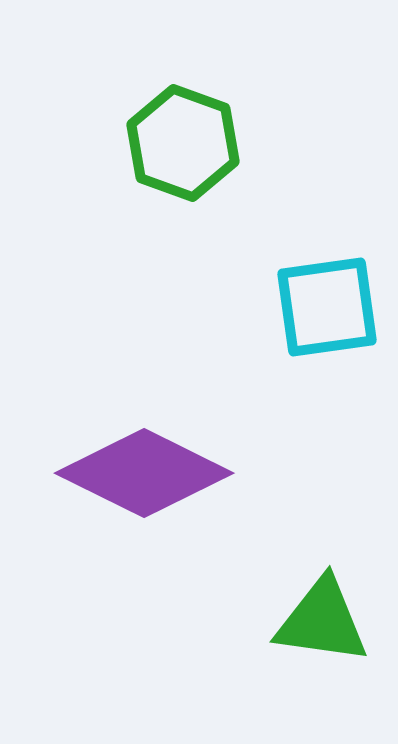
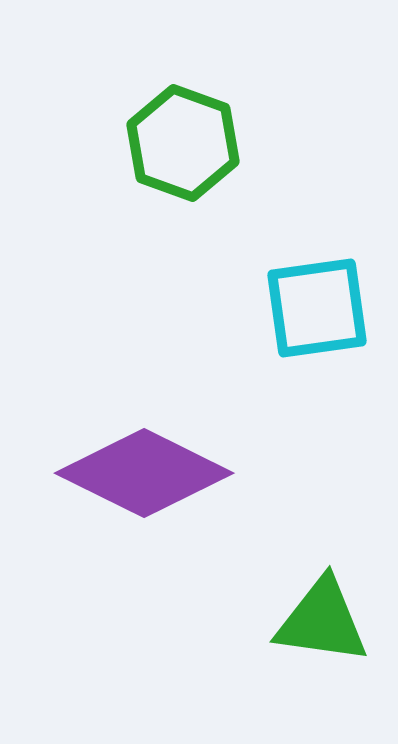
cyan square: moved 10 px left, 1 px down
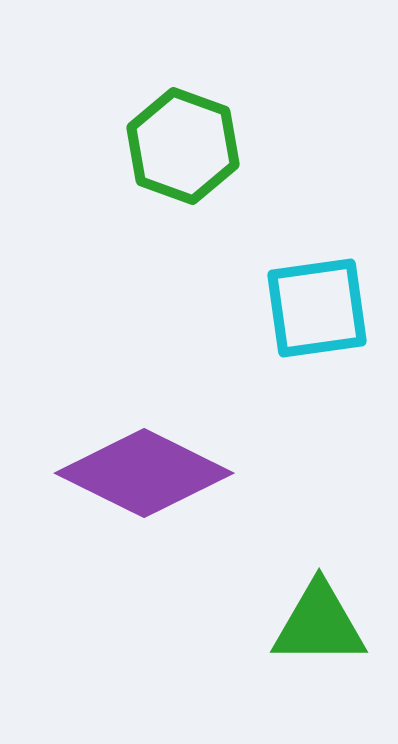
green hexagon: moved 3 px down
green triangle: moved 3 px left, 3 px down; rotated 8 degrees counterclockwise
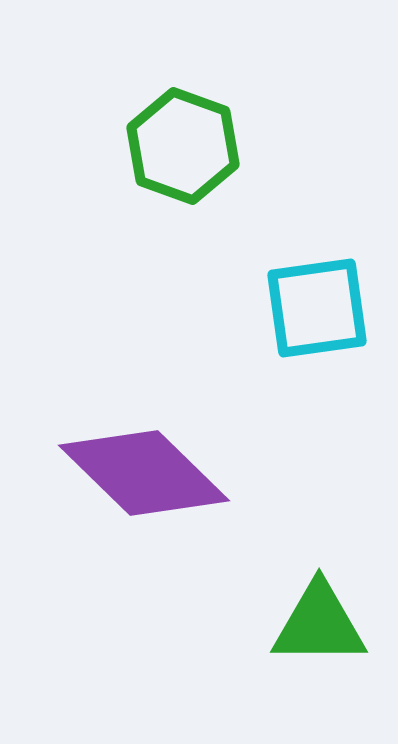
purple diamond: rotated 18 degrees clockwise
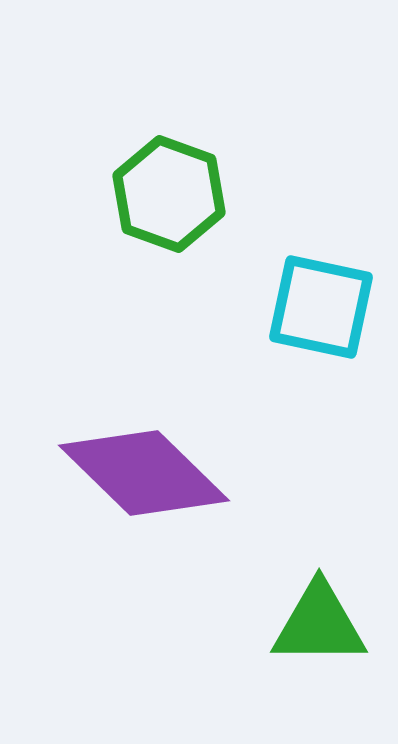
green hexagon: moved 14 px left, 48 px down
cyan square: moved 4 px right, 1 px up; rotated 20 degrees clockwise
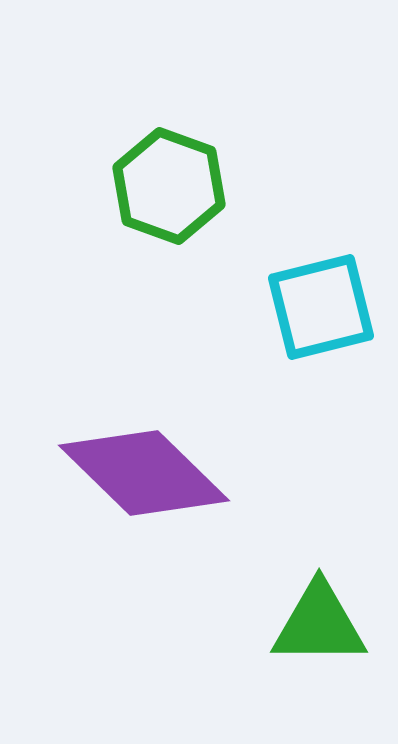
green hexagon: moved 8 px up
cyan square: rotated 26 degrees counterclockwise
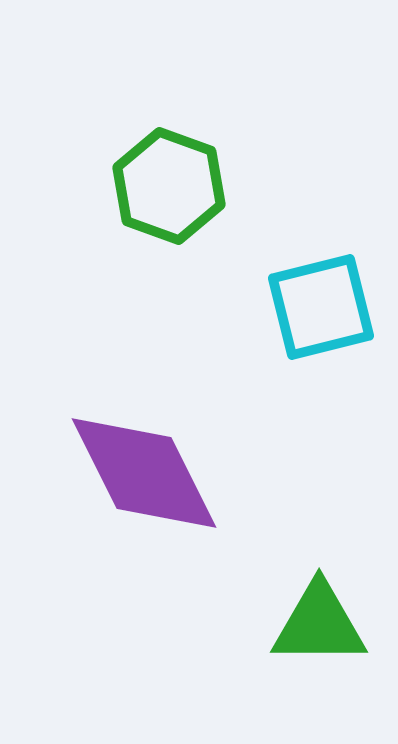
purple diamond: rotated 19 degrees clockwise
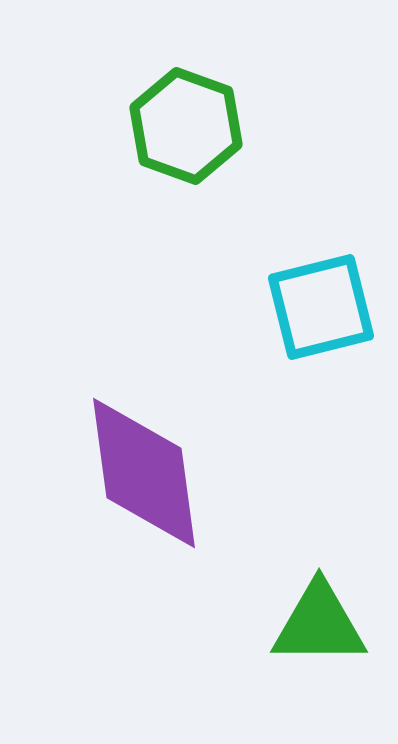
green hexagon: moved 17 px right, 60 px up
purple diamond: rotated 19 degrees clockwise
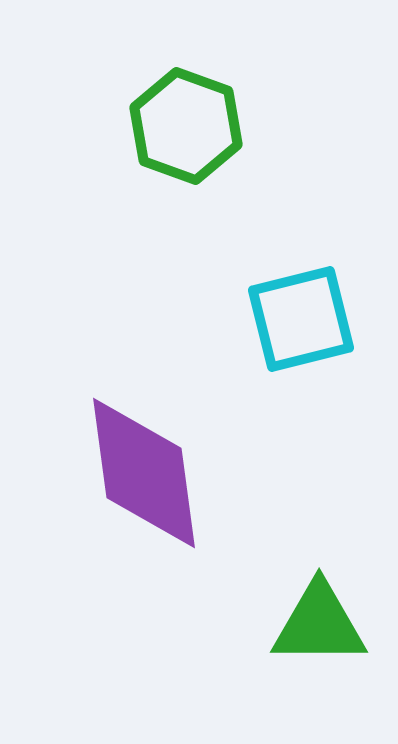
cyan square: moved 20 px left, 12 px down
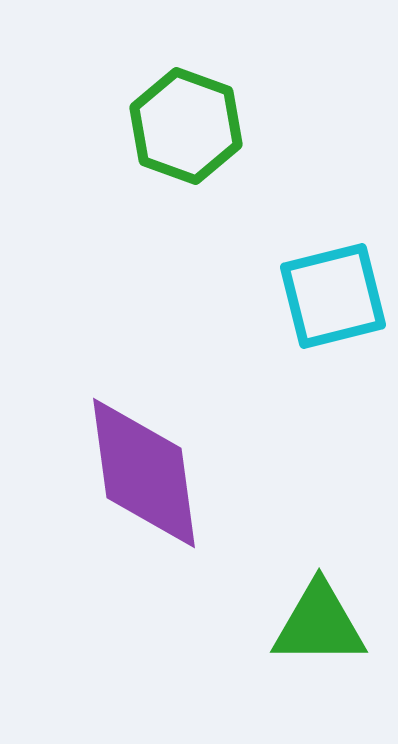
cyan square: moved 32 px right, 23 px up
